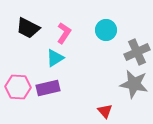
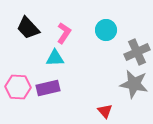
black trapezoid: rotated 20 degrees clockwise
cyan triangle: rotated 30 degrees clockwise
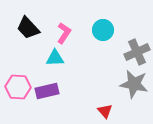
cyan circle: moved 3 px left
purple rectangle: moved 1 px left, 3 px down
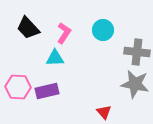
gray cross: rotated 30 degrees clockwise
gray star: moved 1 px right
red triangle: moved 1 px left, 1 px down
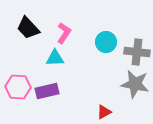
cyan circle: moved 3 px right, 12 px down
red triangle: rotated 42 degrees clockwise
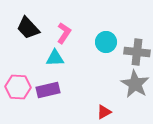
gray star: rotated 20 degrees clockwise
purple rectangle: moved 1 px right, 1 px up
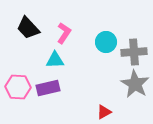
gray cross: moved 3 px left; rotated 10 degrees counterclockwise
cyan triangle: moved 2 px down
purple rectangle: moved 2 px up
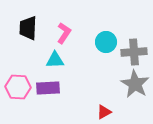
black trapezoid: rotated 45 degrees clockwise
purple rectangle: rotated 10 degrees clockwise
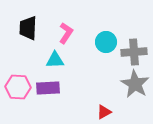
pink L-shape: moved 2 px right
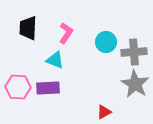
cyan triangle: rotated 24 degrees clockwise
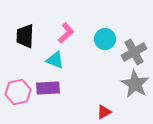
black trapezoid: moved 3 px left, 8 px down
pink L-shape: rotated 15 degrees clockwise
cyan circle: moved 1 px left, 3 px up
gray cross: rotated 25 degrees counterclockwise
pink hexagon: moved 5 px down; rotated 15 degrees counterclockwise
